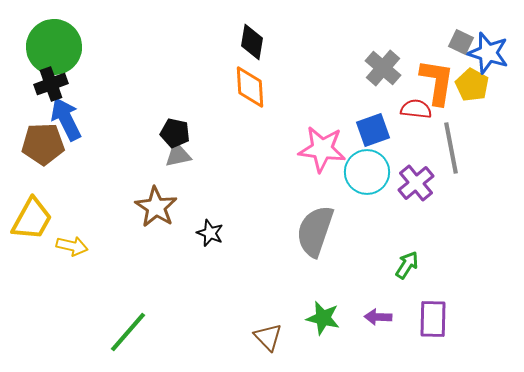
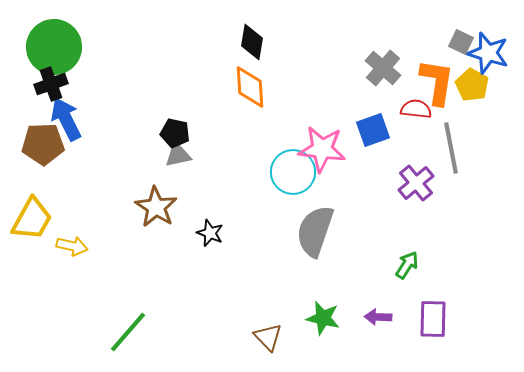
cyan circle: moved 74 px left
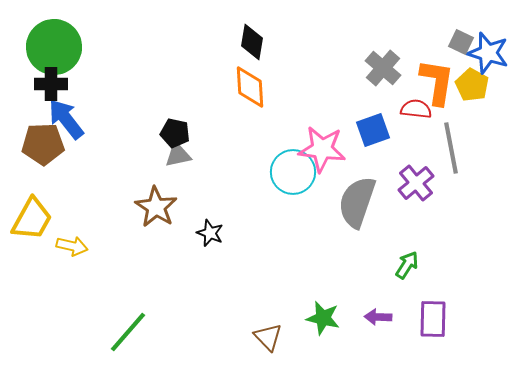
black cross: rotated 20 degrees clockwise
blue arrow: rotated 12 degrees counterclockwise
gray semicircle: moved 42 px right, 29 px up
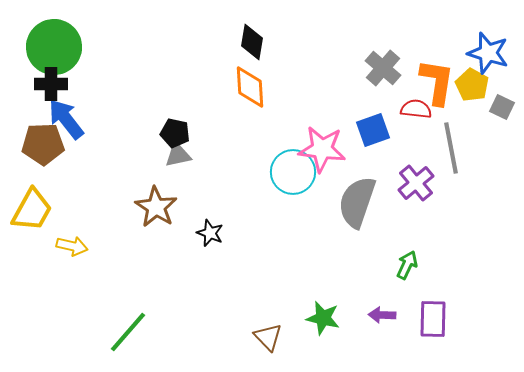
gray square: moved 41 px right, 65 px down
yellow trapezoid: moved 9 px up
green arrow: rotated 8 degrees counterclockwise
purple arrow: moved 4 px right, 2 px up
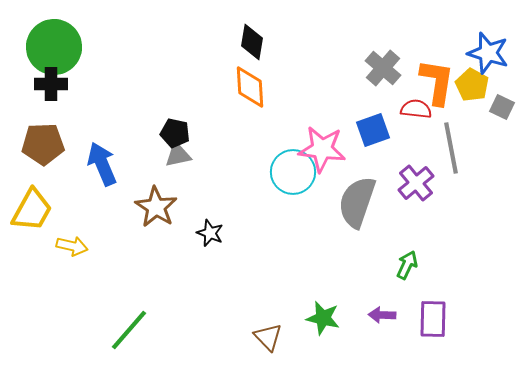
blue arrow: moved 36 px right, 45 px down; rotated 15 degrees clockwise
green line: moved 1 px right, 2 px up
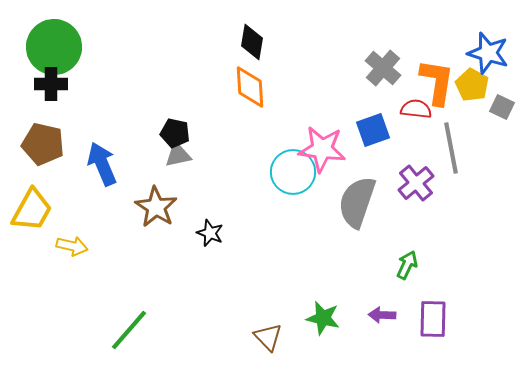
brown pentagon: rotated 15 degrees clockwise
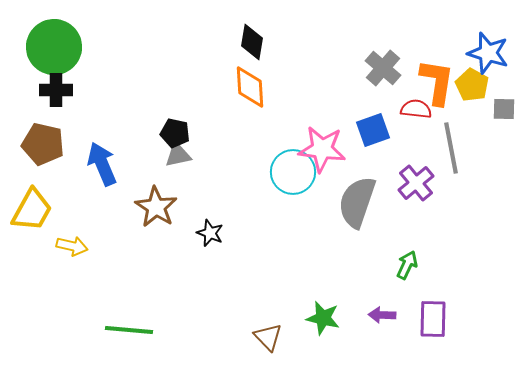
black cross: moved 5 px right, 6 px down
gray square: moved 2 px right, 2 px down; rotated 25 degrees counterclockwise
green line: rotated 54 degrees clockwise
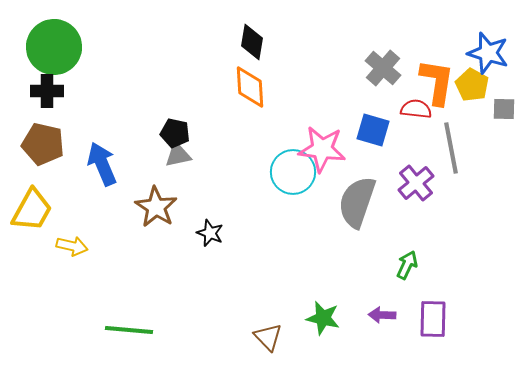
black cross: moved 9 px left, 1 px down
blue square: rotated 36 degrees clockwise
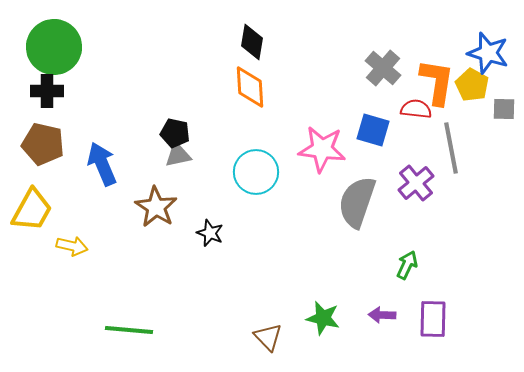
cyan circle: moved 37 px left
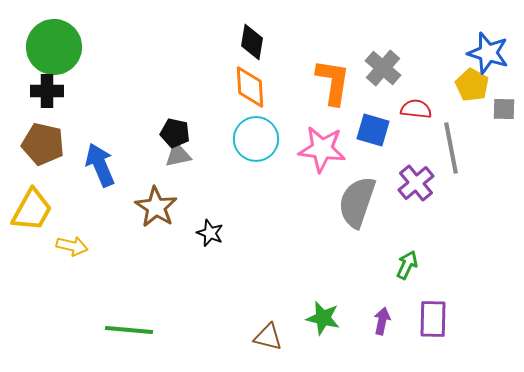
orange L-shape: moved 104 px left
blue arrow: moved 2 px left, 1 px down
cyan circle: moved 33 px up
purple arrow: moved 6 px down; rotated 100 degrees clockwise
brown triangle: rotated 32 degrees counterclockwise
